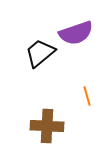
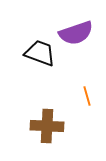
black trapezoid: rotated 60 degrees clockwise
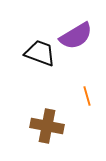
purple semicircle: moved 3 px down; rotated 12 degrees counterclockwise
brown cross: rotated 8 degrees clockwise
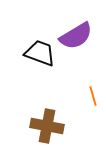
orange line: moved 6 px right
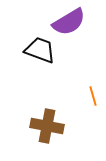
purple semicircle: moved 7 px left, 14 px up
black trapezoid: moved 3 px up
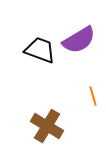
purple semicircle: moved 10 px right, 18 px down
brown cross: rotated 20 degrees clockwise
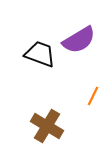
black trapezoid: moved 4 px down
orange line: rotated 42 degrees clockwise
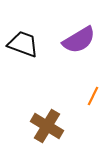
black trapezoid: moved 17 px left, 10 px up
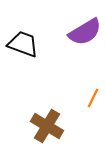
purple semicircle: moved 6 px right, 8 px up
orange line: moved 2 px down
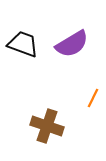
purple semicircle: moved 13 px left, 12 px down
brown cross: rotated 12 degrees counterclockwise
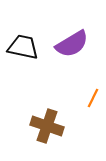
black trapezoid: moved 3 px down; rotated 8 degrees counterclockwise
